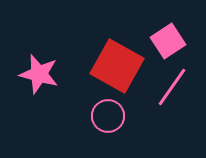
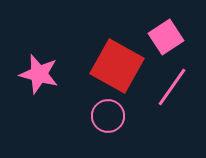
pink square: moved 2 px left, 4 px up
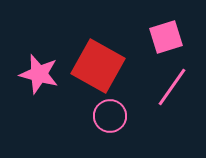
pink square: rotated 16 degrees clockwise
red square: moved 19 px left
pink circle: moved 2 px right
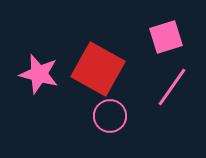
red square: moved 3 px down
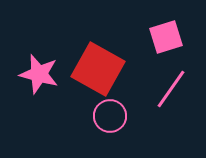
pink line: moved 1 px left, 2 px down
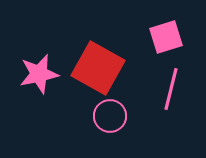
red square: moved 1 px up
pink star: rotated 27 degrees counterclockwise
pink line: rotated 21 degrees counterclockwise
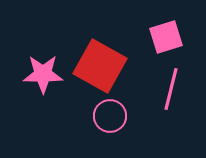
red square: moved 2 px right, 2 px up
pink star: moved 4 px right; rotated 12 degrees clockwise
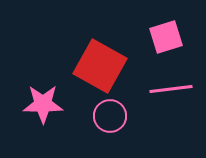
pink star: moved 30 px down
pink line: rotated 69 degrees clockwise
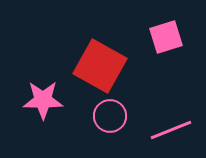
pink line: moved 41 px down; rotated 15 degrees counterclockwise
pink star: moved 4 px up
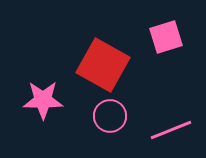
red square: moved 3 px right, 1 px up
